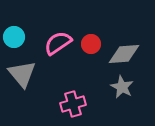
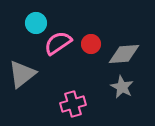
cyan circle: moved 22 px right, 14 px up
gray triangle: rotated 32 degrees clockwise
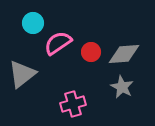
cyan circle: moved 3 px left
red circle: moved 8 px down
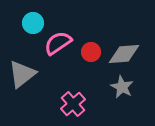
pink cross: rotated 25 degrees counterclockwise
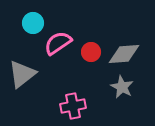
pink cross: moved 2 px down; rotated 30 degrees clockwise
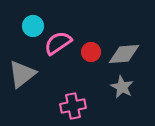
cyan circle: moved 3 px down
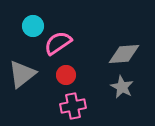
red circle: moved 25 px left, 23 px down
